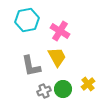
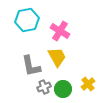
gray cross: moved 4 px up
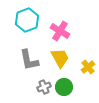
cyan hexagon: rotated 10 degrees counterclockwise
yellow trapezoid: moved 3 px right, 1 px down
gray L-shape: moved 2 px left, 6 px up
yellow cross: moved 17 px up
green circle: moved 1 px right, 2 px up
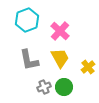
pink cross: rotated 12 degrees clockwise
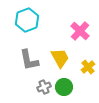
pink cross: moved 20 px right
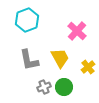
pink cross: moved 3 px left
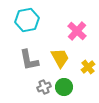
cyan hexagon: rotated 10 degrees clockwise
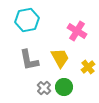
pink cross: rotated 12 degrees counterclockwise
gray cross: moved 1 px down; rotated 24 degrees counterclockwise
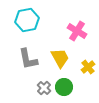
gray L-shape: moved 1 px left, 1 px up
